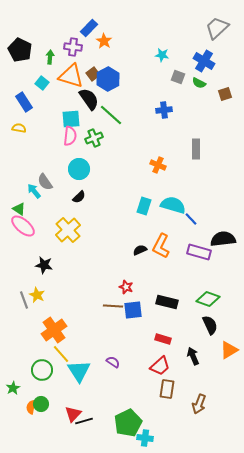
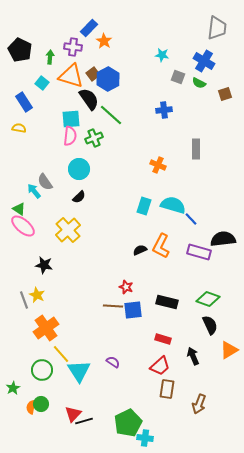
gray trapezoid at (217, 28): rotated 140 degrees clockwise
orange cross at (54, 330): moved 8 px left, 2 px up
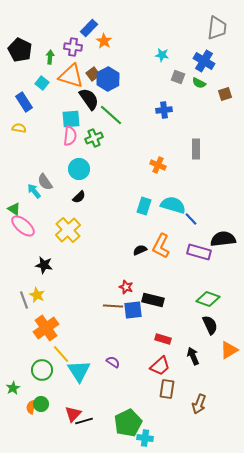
green triangle at (19, 209): moved 5 px left
black rectangle at (167, 302): moved 14 px left, 2 px up
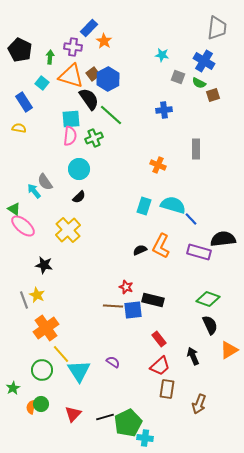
brown square at (225, 94): moved 12 px left, 1 px down
red rectangle at (163, 339): moved 4 px left; rotated 35 degrees clockwise
black line at (84, 421): moved 21 px right, 4 px up
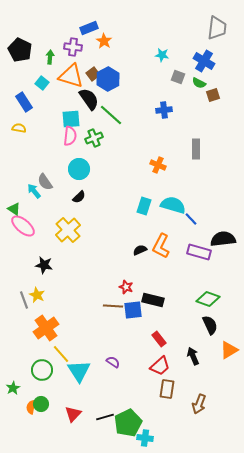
blue rectangle at (89, 28): rotated 24 degrees clockwise
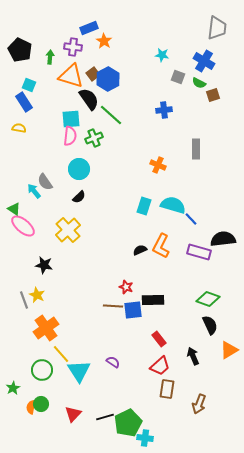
cyan square at (42, 83): moved 13 px left, 2 px down; rotated 16 degrees counterclockwise
black rectangle at (153, 300): rotated 15 degrees counterclockwise
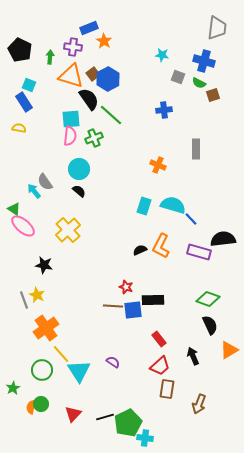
blue cross at (204, 61): rotated 15 degrees counterclockwise
black semicircle at (79, 197): moved 6 px up; rotated 96 degrees counterclockwise
